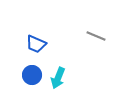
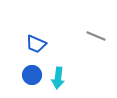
cyan arrow: rotated 15 degrees counterclockwise
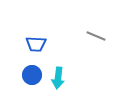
blue trapezoid: rotated 20 degrees counterclockwise
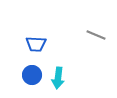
gray line: moved 1 px up
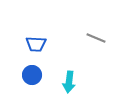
gray line: moved 3 px down
cyan arrow: moved 11 px right, 4 px down
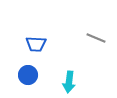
blue circle: moved 4 px left
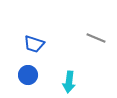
blue trapezoid: moved 2 px left; rotated 15 degrees clockwise
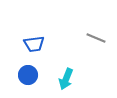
blue trapezoid: rotated 25 degrees counterclockwise
cyan arrow: moved 3 px left, 3 px up; rotated 15 degrees clockwise
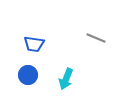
blue trapezoid: rotated 15 degrees clockwise
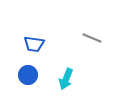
gray line: moved 4 px left
